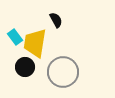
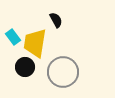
cyan rectangle: moved 2 px left
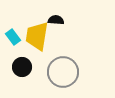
black semicircle: rotated 56 degrees counterclockwise
yellow trapezoid: moved 2 px right, 7 px up
black circle: moved 3 px left
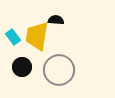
gray circle: moved 4 px left, 2 px up
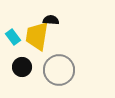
black semicircle: moved 5 px left
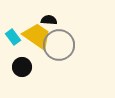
black semicircle: moved 2 px left
yellow trapezoid: rotated 116 degrees clockwise
gray circle: moved 25 px up
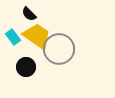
black semicircle: moved 20 px left, 6 px up; rotated 140 degrees counterclockwise
gray circle: moved 4 px down
black circle: moved 4 px right
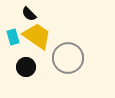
cyan rectangle: rotated 21 degrees clockwise
gray circle: moved 9 px right, 9 px down
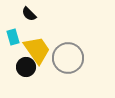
yellow trapezoid: moved 14 px down; rotated 20 degrees clockwise
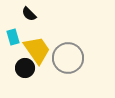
black circle: moved 1 px left, 1 px down
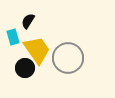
black semicircle: moved 1 px left, 7 px down; rotated 77 degrees clockwise
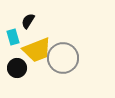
yellow trapezoid: rotated 104 degrees clockwise
gray circle: moved 5 px left
black circle: moved 8 px left
